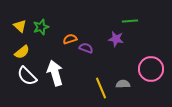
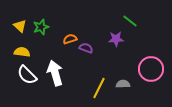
green line: rotated 42 degrees clockwise
purple star: rotated 14 degrees counterclockwise
yellow semicircle: rotated 133 degrees counterclockwise
white semicircle: moved 1 px up
yellow line: moved 2 px left; rotated 50 degrees clockwise
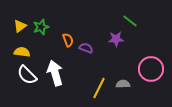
yellow triangle: rotated 40 degrees clockwise
orange semicircle: moved 2 px left, 1 px down; rotated 88 degrees clockwise
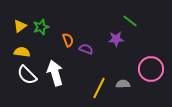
purple semicircle: moved 1 px down
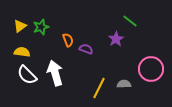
purple star: rotated 28 degrees counterclockwise
gray semicircle: moved 1 px right
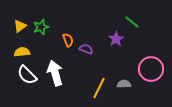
green line: moved 2 px right, 1 px down
yellow semicircle: rotated 14 degrees counterclockwise
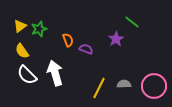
green star: moved 2 px left, 2 px down
yellow semicircle: moved 1 px up; rotated 119 degrees counterclockwise
pink circle: moved 3 px right, 17 px down
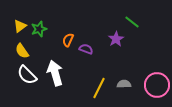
orange semicircle: rotated 136 degrees counterclockwise
pink circle: moved 3 px right, 1 px up
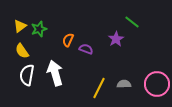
white semicircle: rotated 55 degrees clockwise
pink circle: moved 1 px up
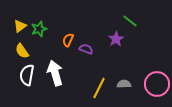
green line: moved 2 px left, 1 px up
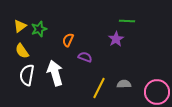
green line: moved 3 px left; rotated 35 degrees counterclockwise
purple semicircle: moved 1 px left, 8 px down
pink circle: moved 8 px down
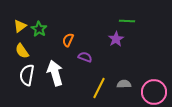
green star: rotated 21 degrees counterclockwise
pink circle: moved 3 px left
